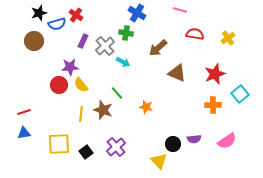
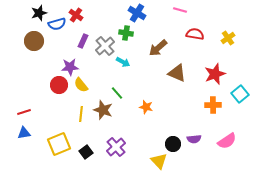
yellow square: rotated 20 degrees counterclockwise
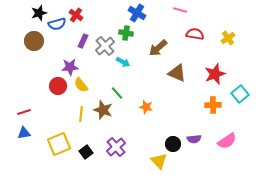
red circle: moved 1 px left, 1 px down
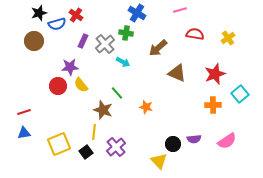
pink line: rotated 32 degrees counterclockwise
gray cross: moved 2 px up
yellow line: moved 13 px right, 18 px down
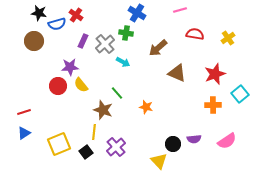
black star: rotated 28 degrees clockwise
blue triangle: rotated 24 degrees counterclockwise
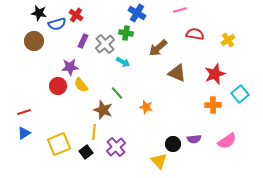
yellow cross: moved 2 px down
